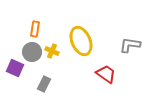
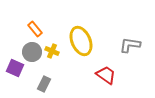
orange rectangle: rotated 49 degrees counterclockwise
red trapezoid: moved 1 px down
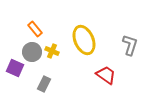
yellow ellipse: moved 3 px right, 1 px up
gray L-shape: rotated 100 degrees clockwise
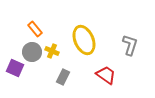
gray rectangle: moved 19 px right, 7 px up
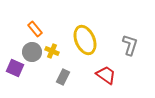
yellow ellipse: moved 1 px right
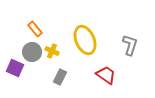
gray rectangle: moved 3 px left
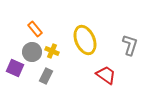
gray rectangle: moved 14 px left, 1 px up
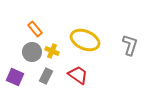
yellow ellipse: rotated 44 degrees counterclockwise
purple square: moved 9 px down
red trapezoid: moved 28 px left
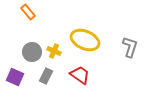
orange rectangle: moved 7 px left, 17 px up
gray L-shape: moved 2 px down
yellow cross: moved 2 px right
red trapezoid: moved 2 px right
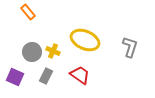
yellow cross: moved 1 px left
